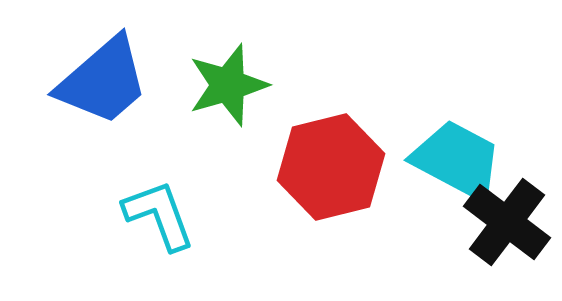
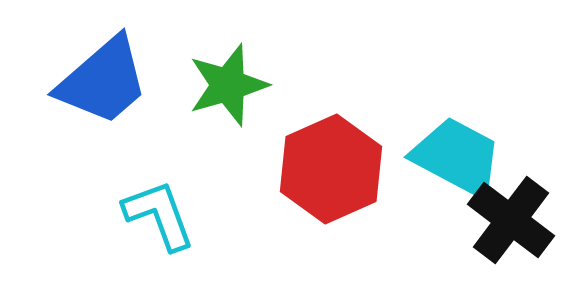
cyan trapezoid: moved 3 px up
red hexagon: moved 2 px down; rotated 10 degrees counterclockwise
black cross: moved 4 px right, 2 px up
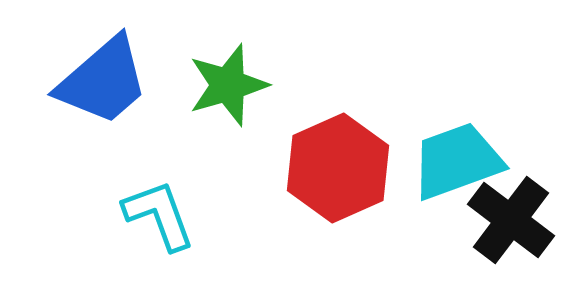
cyan trapezoid: moved 4 px down; rotated 48 degrees counterclockwise
red hexagon: moved 7 px right, 1 px up
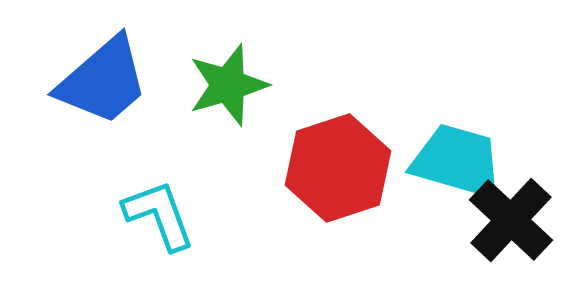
cyan trapezoid: rotated 36 degrees clockwise
red hexagon: rotated 6 degrees clockwise
black cross: rotated 6 degrees clockwise
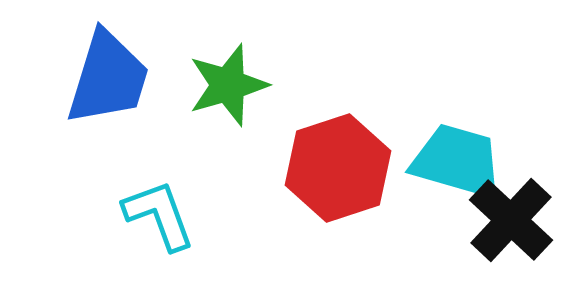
blue trapezoid: moved 5 px right, 3 px up; rotated 32 degrees counterclockwise
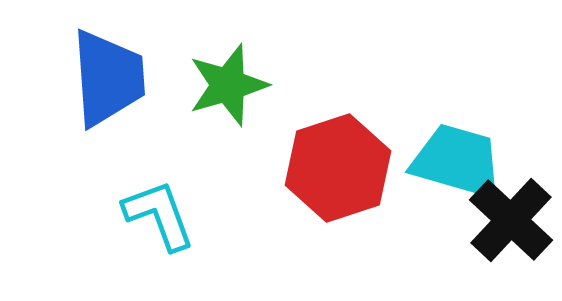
blue trapezoid: rotated 21 degrees counterclockwise
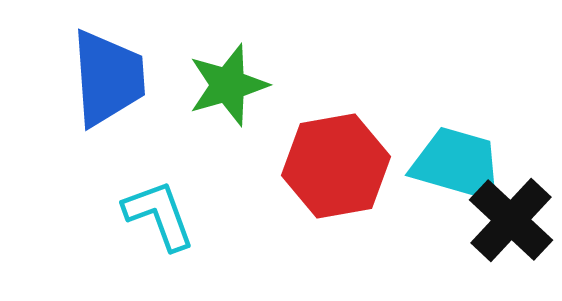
cyan trapezoid: moved 3 px down
red hexagon: moved 2 px left, 2 px up; rotated 8 degrees clockwise
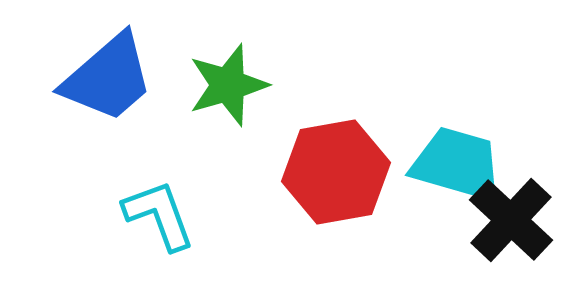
blue trapezoid: rotated 53 degrees clockwise
red hexagon: moved 6 px down
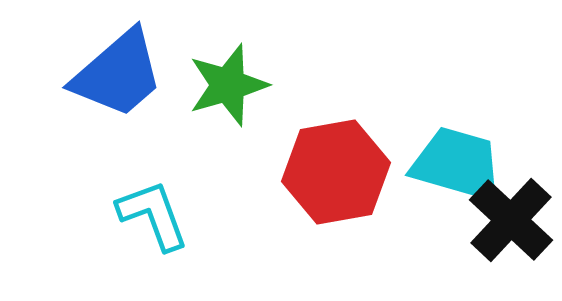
blue trapezoid: moved 10 px right, 4 px up
cyan L-shape: moved 6 px left
